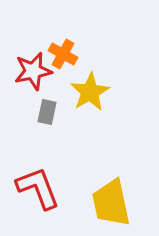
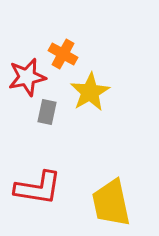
red star: moved 6 px left, 6 px down
red L-shape: rotated 120 degrees clockwise
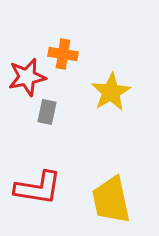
orange cross: rotated 20 degrees counterclockwise
yellow star: moved 21 px right
yellow trapezoid: moved 3 px up
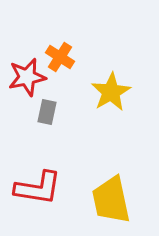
orange cross: moved 3 px left, 3 px down; rotated 24 degrees clockwise
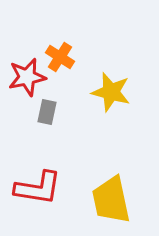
yellow star: rotated 27 degrees counterclockwise
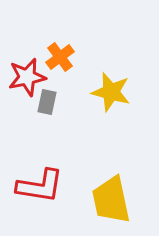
orange cross: rotated 20 degrees clockwise
gray rectangle: moved 10 px up
red L-shape: moved 2 px right, 2 px up
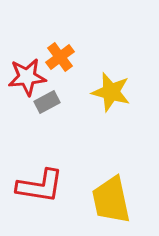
red star: rotated 6 degrees clockwise
gray rectangle: rotated 50 degrees clockwise
